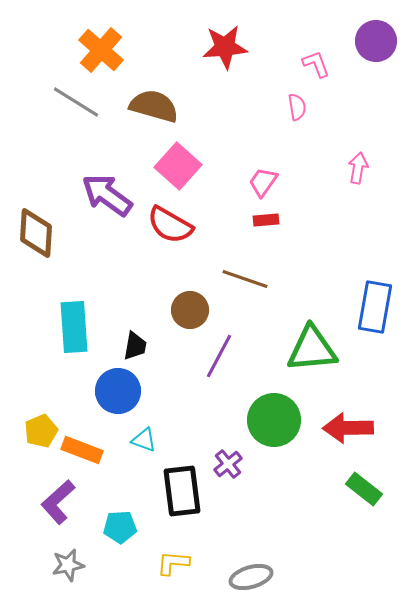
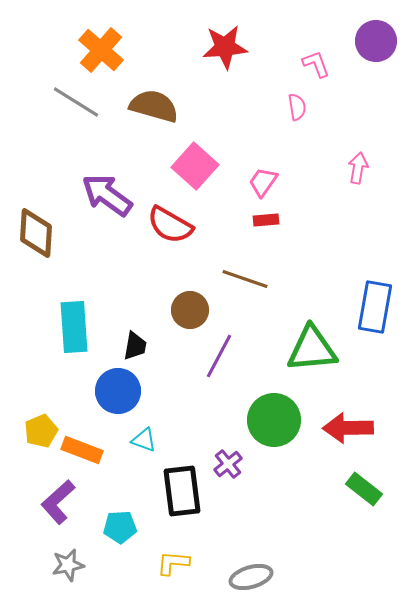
pink square: moved 17 px right
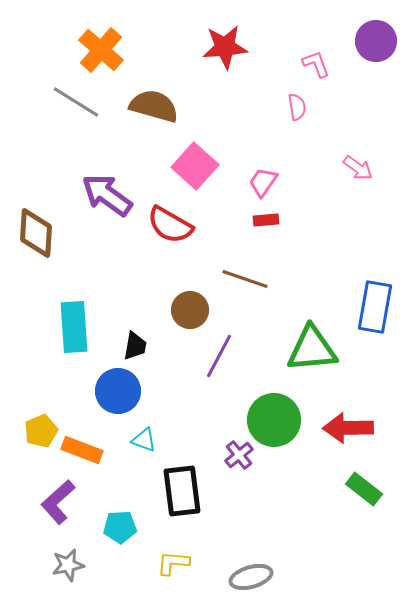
pink arrow: rotated 116 degrees clockwise
purple cross: moved 11 px right, 9 px up
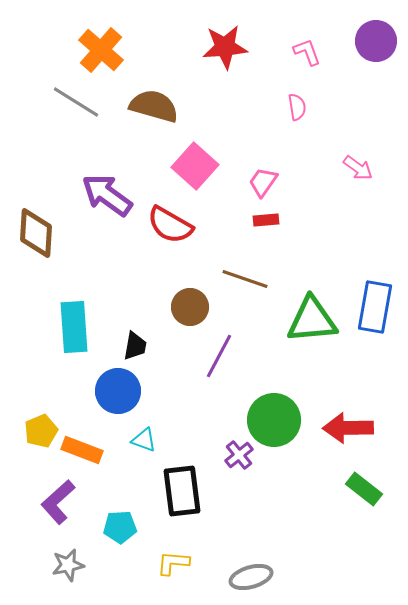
pink L-shape: moved 9 px left, 12 px up
brown circle: moved 3 px up
green triangle: moved 29 px up
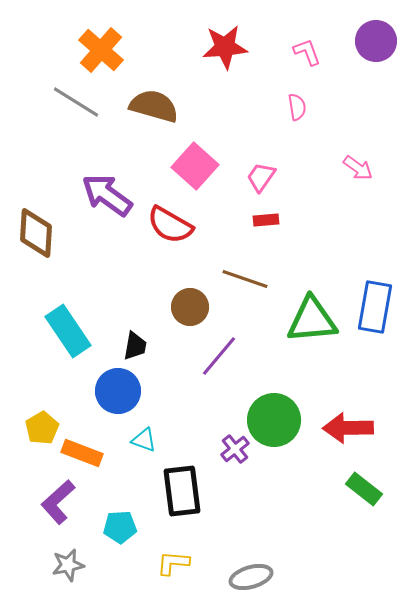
pink trapezoid: moved 2 px left, 5 px up
cyan rectangle: moved 6 px left, 4 px down; rotated 30 degrees counterclockwise
purple line: rotated 12 degrees clockwise
yellow pentagon: moved 1 px right, 3 px up; rotated 8 degrees counterclockwise
orange rectangle: moved 3 px down
purple cross: moved 4 px left, 6 px up
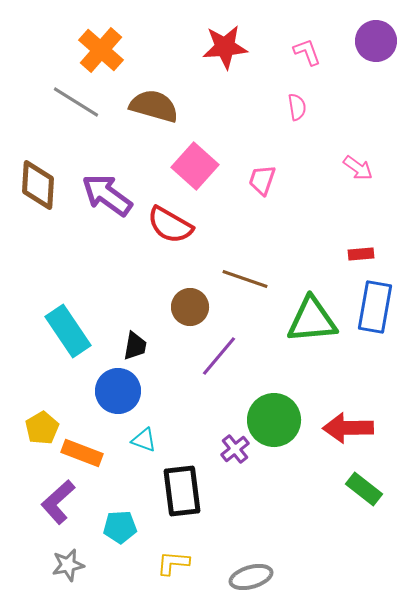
pink trapezoid: moved 1 px right, 3 px down; rotated 16 degrees counterclockwise
red rectangle: moved 95 px right, 34 px down
brown diamond: moved 2 px right, 48 px up
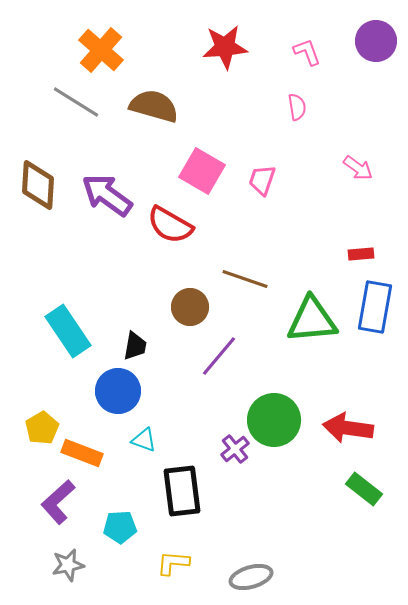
pink square: moved 7 px right, 5 px down; rotated 12 degrees counterclockwise
red arrow: rotated 9 degrees clockwise
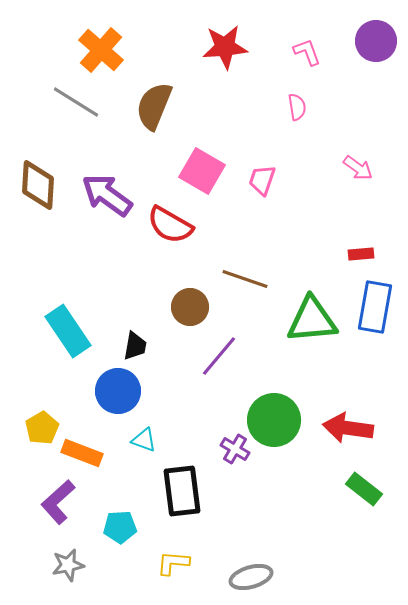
brown semicircle: rotated 84 degrees counterclockwise
purple cross: rotated 20 degrees counterclockwise
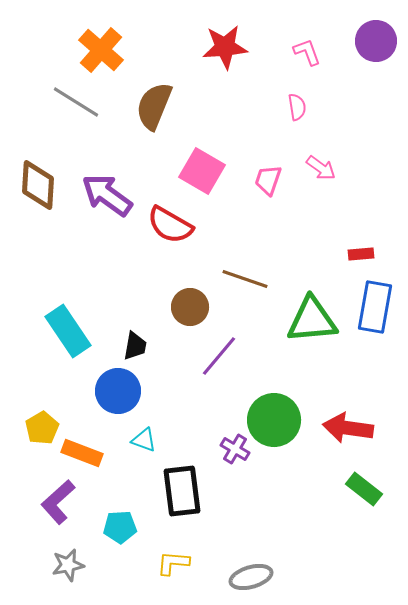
pink arrow: moved 37 px left
pink trapezoid: moved 6 px right
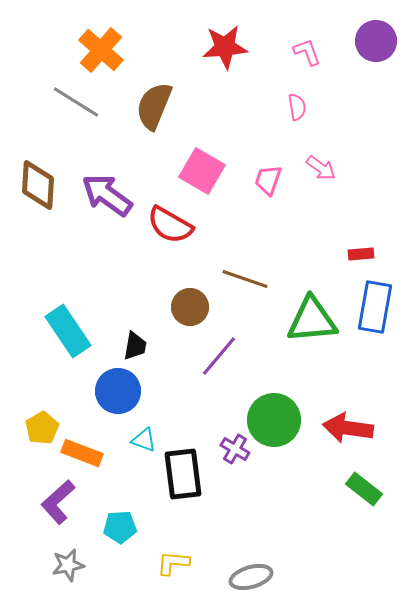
black rectangle: moved 1 px right, 17 px up
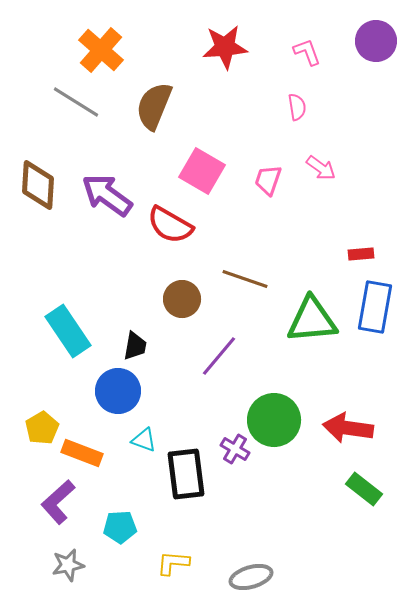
brown circle: moved 8 px left, 8 px up
black rectangle: moved 3 px right
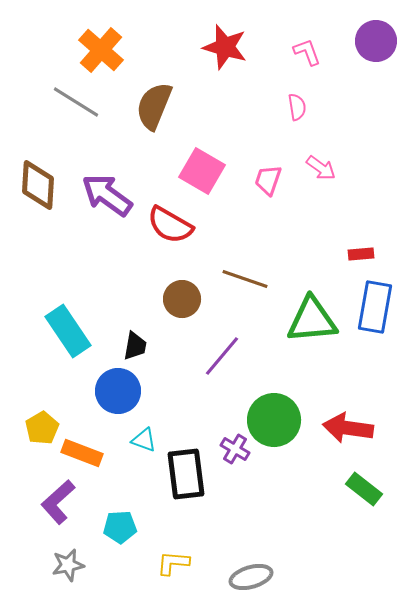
red star: rotated 21 degrees clockwise
purple line: moved 3 px right
